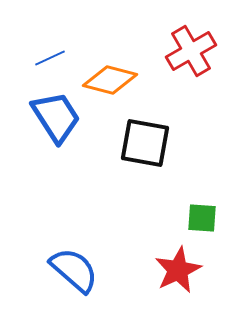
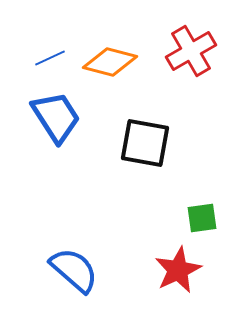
orange diamond: moved 18 px up
green square: rotated 12 degrees counterclockwise
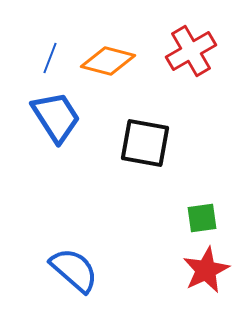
blue line: rotated 44 degrees counterclockwise
orange diamond: moved 2 px left, 1 px up
red star: moved 28 px right
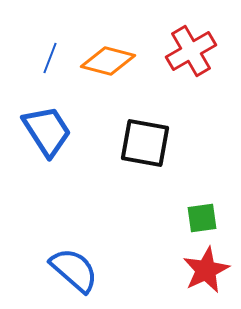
blue trapezoid: moved 9 px left, 14 px down
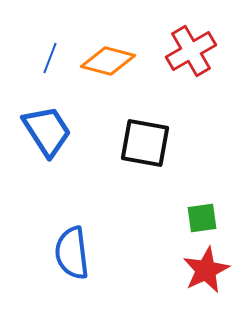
blue semicircle: moved 2 px left, 17 px up; rotated 138 degrees counterclockwise
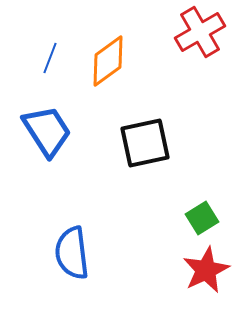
red cross: moved 9 px right, 19 px up
orange diamond: rotated 50 degrees counterclockwise
black square: rotated 22 degrees counterclockwise
green square: rotated 24 degrees counterclockwise
